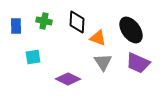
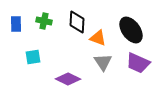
blue rectangle: moved 2 px up
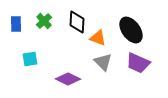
green cross: rotated 35 degrees clockwise
cyan square: moved 3 px left, 2 px down
gray triangle: rotated 12 degrees counterclockwise
